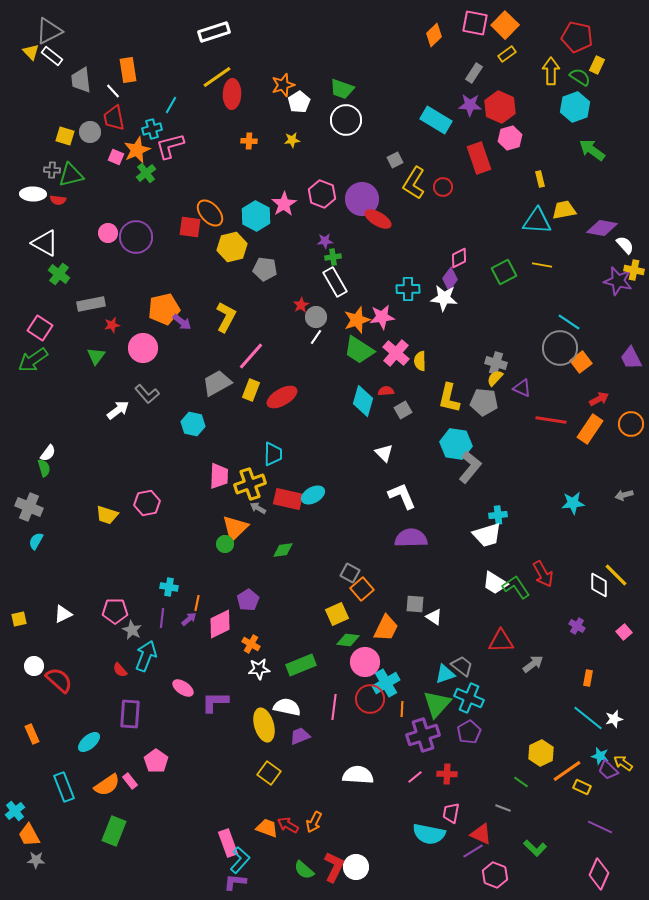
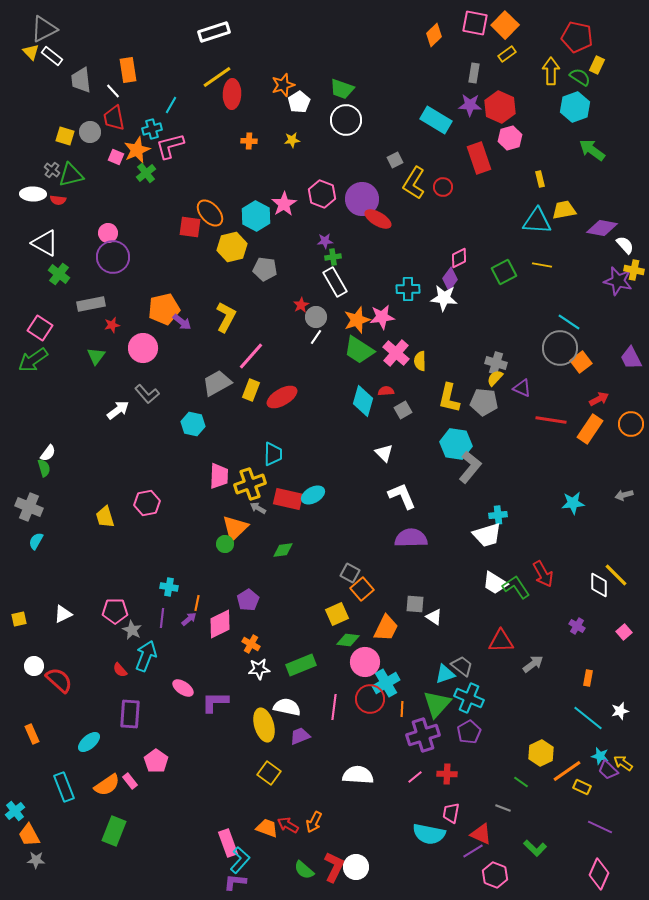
gray triangle at (49, 31): moved 5 px left, 2 px up
gray rectangle at (474, 73): rotated 24 degrees counterclockwise
gray cross at (52, 170): rotated 35 degrees clockwise
purple circle at (136, 237): moved 23 px left, 20 px down
yellow trapezoid at (107, 515): moved 2 px left, 2 px down; rotated 55 degrees clockwise
white star at (614, 719): moved 6 px right, 8 px up
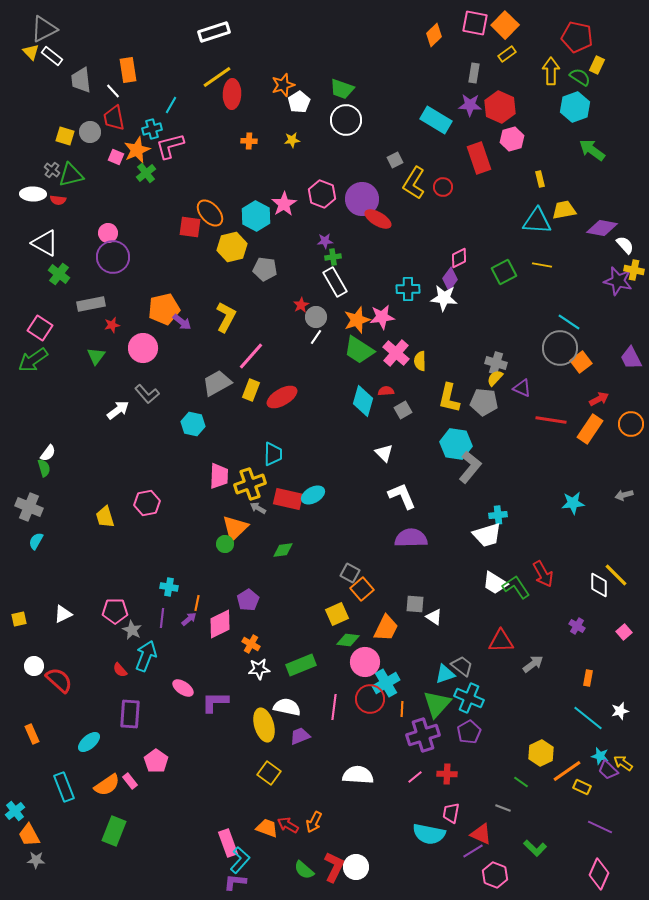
pink hexagon at (510, 138): moved 2 px right, 1 px down
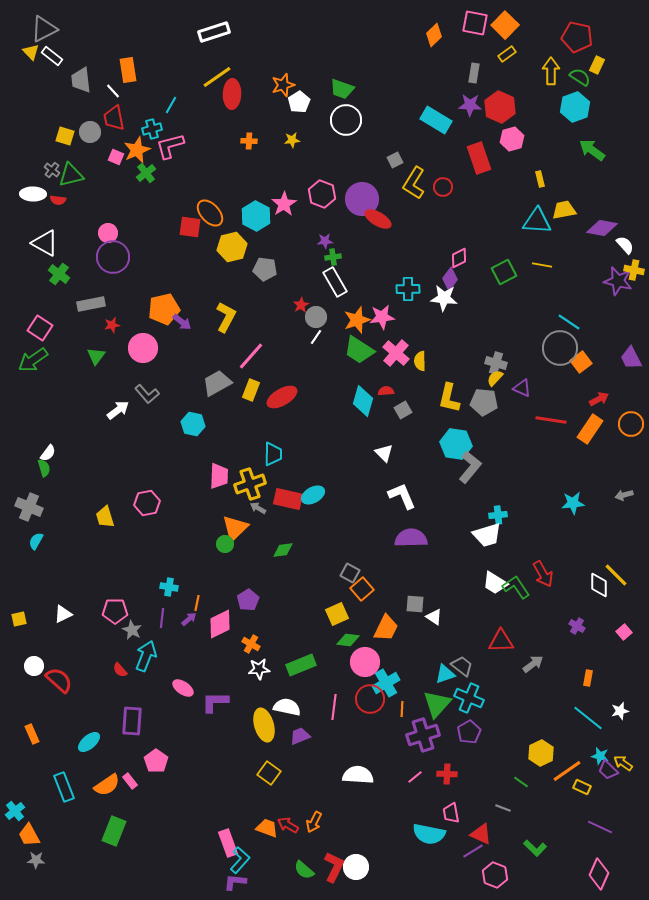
purple rectangle at (130, 714): moved 2 px right, 7 px down
pink trapezoid at (451, 813): rotated 20 degrees counterclockwise
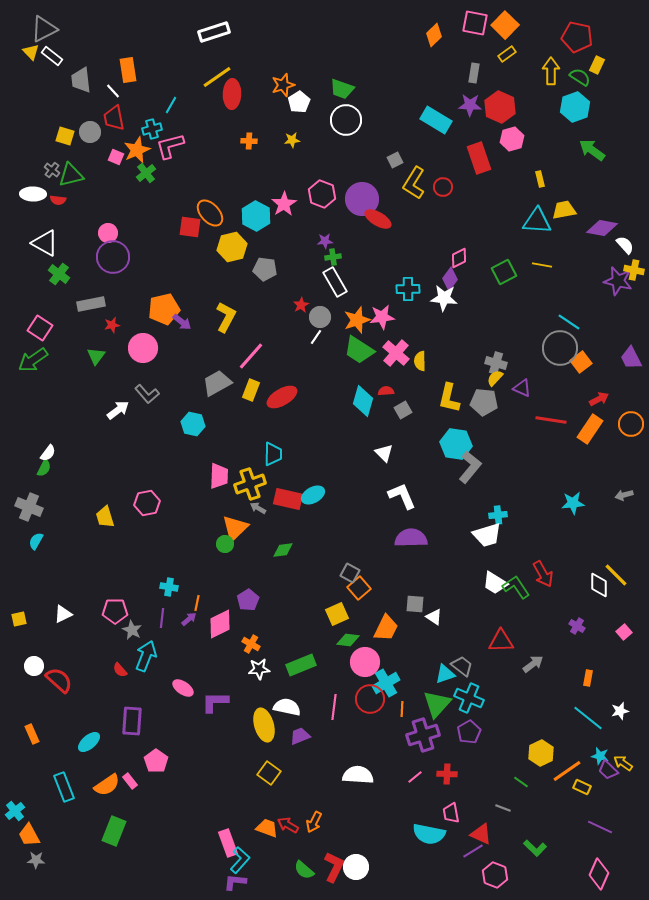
gray circle at (316, 317): moved 4 px right
green semicircle at (44, 468): rotated 42 degrees clockwise
orange square at (362, 589): moved 3 px left, 1 px up
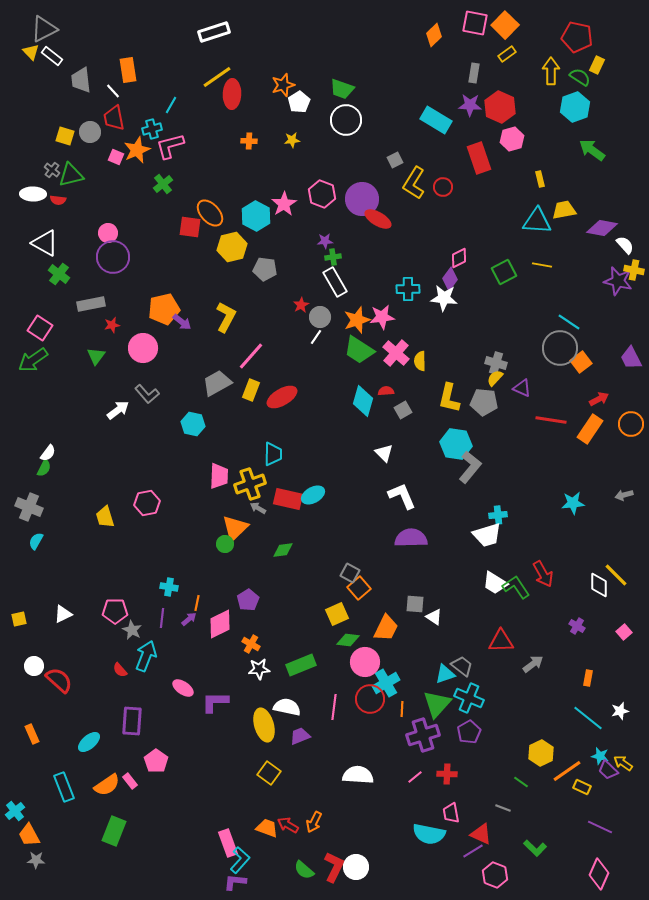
green cross at (146, 173): moved 17 px right, 11 px down
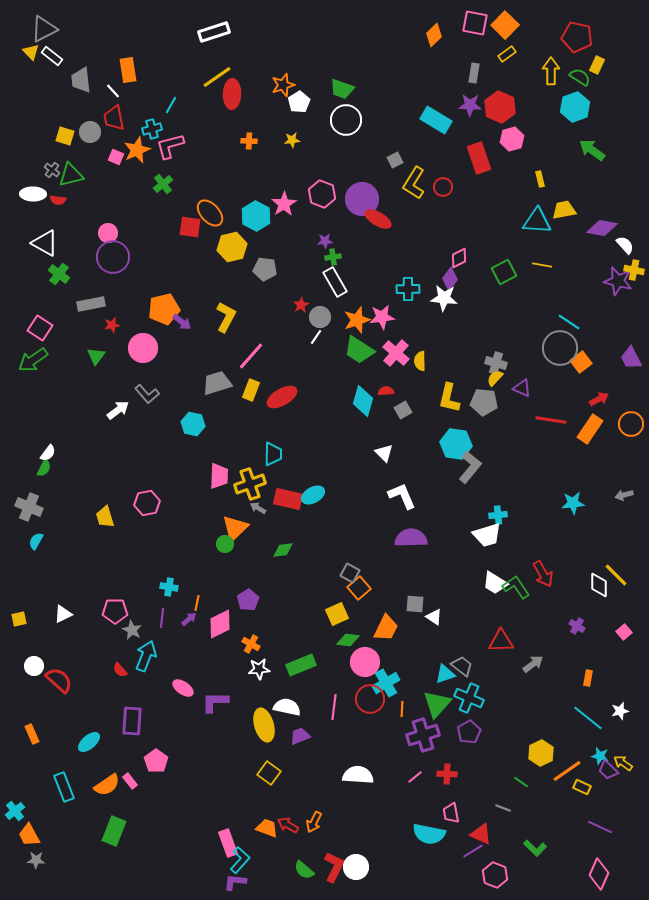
gray trapezoid at (217, 383): rotated 12 degrees clockwise
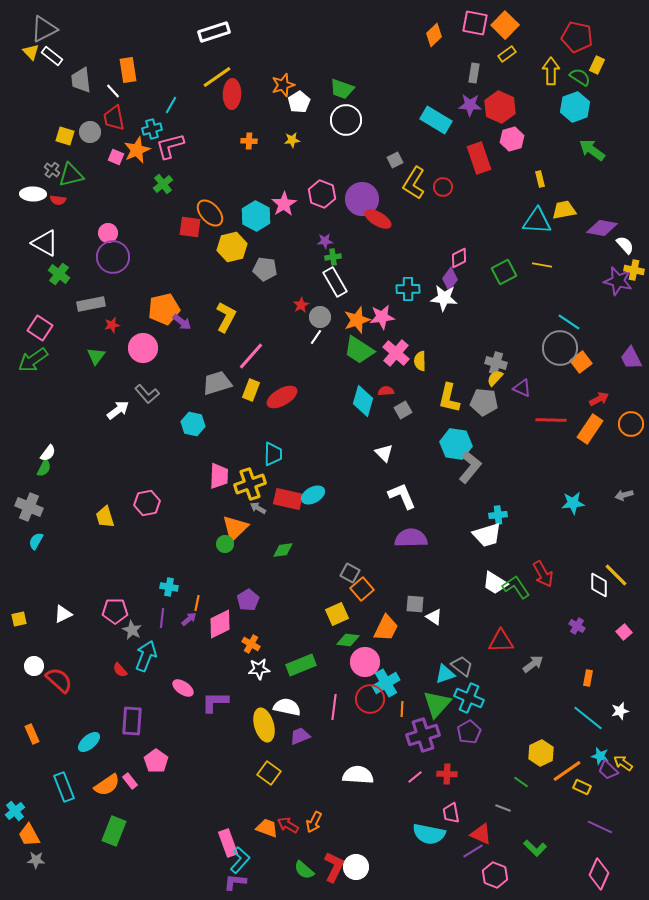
red line at (551, 420): rotated 8 degrees counterclockwise
orange square at (359, 588): moved 3 px right, 1 px down
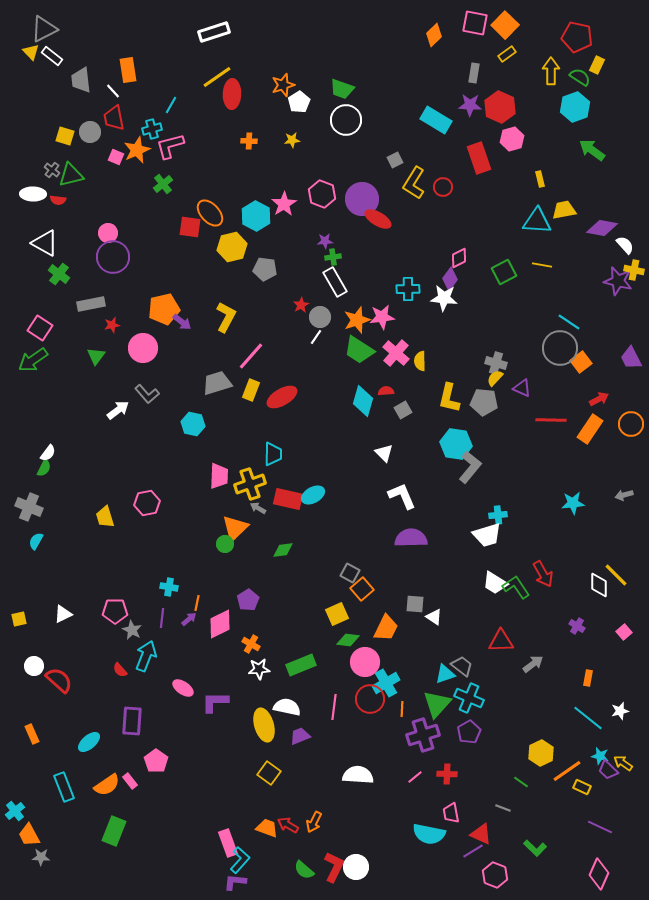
gray star at (36, 860): moved 5 px right, 3 px up
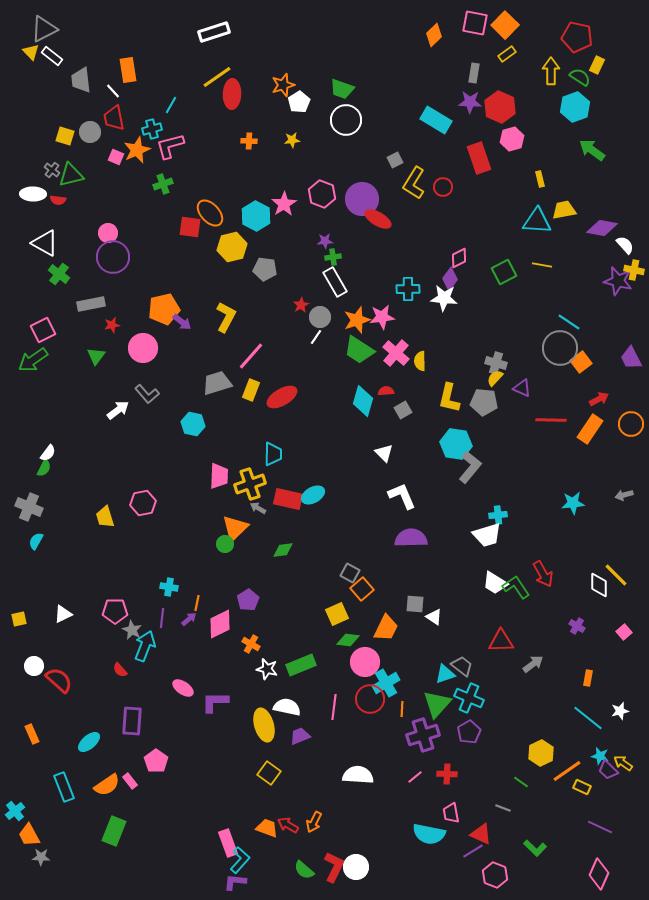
purple star at (470, 105): moved 3 px up
green cross at (163, 184): rotated 18 degrees clockwise
pink square at (40, 328): moved 3 px right, 2 px down; rotated 30 degrees clockwise
pink hexagon at (147, 503): moved 4 px left
cyan arrow at (146, 656): moved 1 px left, 10 px up
white star at (259, 669): moved 8 px right; rotated 20 degrees clockwise
